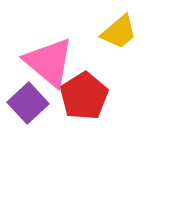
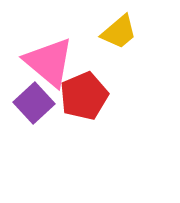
red pentagon: rotated 9 degrees clockwise
purple square: moved 6 px right
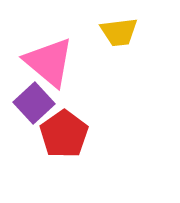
yellow trapezoid: rotated 33 degrees clockwise
red pentagon: moved 20 px left, 38 px down; rotated 12 degrees counterclockwise
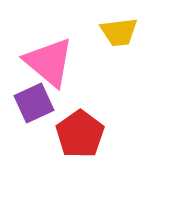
purple square: rotated 18 degrees clockwise
red pentagon: moved 16 px right
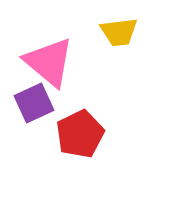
red pentagon: rotated 9 degrees clockwise
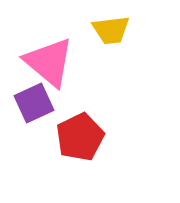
yellow trapezoid: moved 8 px left, 2 px up
red pentagon: moved 3 px down
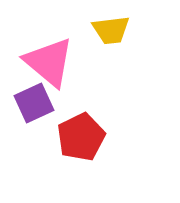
red pentagon: moved 1 px right
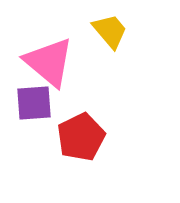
yellow trapezoid: moved 1 px left, 1 px down; rotated 123 degrees counterclockwise
purple square: rotated 21 degrees clockwise
